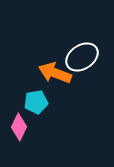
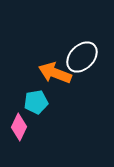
white ellipse: rotated 12 degrees counterclockwise
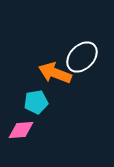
pink diamond: moved 2 px right, 3 px down; rotated 60 degrees clockwise
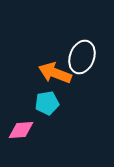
white ellipse: rotated 24 degrees counterclockwise
cyan pentagon: moved 11 px right, 1 px down
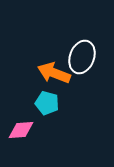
orange arrow: moved 1 px left
cyan pentagon: rotated 25 degrees clockwise
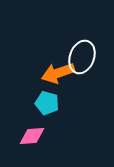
orange arrow: moved 4 px right; rotated 40 degrees counterclockwise
pink diamond: moved 11 px right, 6 px down
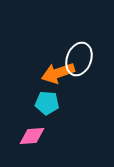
white ellipse: moved 3 px left, 2 px down
cyan pentagon: rotated 10 degrees counterclockwise
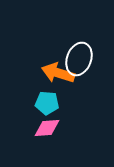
orange arrow: rotated 36 degrees clockwise
pink diamond: moved 15 px right, 8 px up
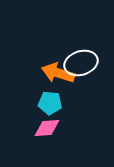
white ellipse: moved 2 px right, 4 px down; rotated 52 degrees clockwise
cyan pentagon: moved 3 px right
